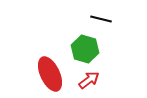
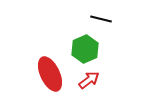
green hexagon: rotated 20 degrees clockwise
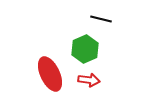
red arrow: rotated 45 degrees clockwise
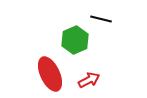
green hexagon: moved 10 px left, 9 px up
red arrow: rotated 35 degrees counterclockwise
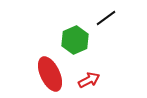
black line: moved 5 px right, 1 px up; rotated 50 degrees counterclockwise
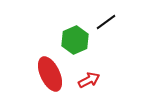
black line: moved 4 px down
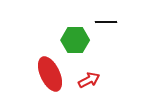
black line: rotated 35 degrees clockwise
green hexagon: rotated 24 degrees clockwise
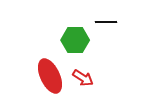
red ellipse: moved 2 px down
red arrow: moved 6 px left, 2 px up; rotated 60 degrees clockwise
